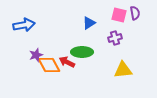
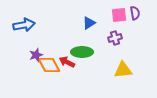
pink square: rotated 21 degrees counterclockwise
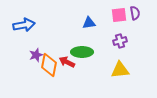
blue triangle: rotated 24 degrees clockwise
purple cross: moved 5 px right, 3 px down
orange diamond: rotated 40 degrees clockwise
yellow triangle: moved 3 px left
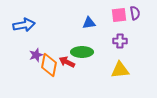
purple cross: rotated 16 degrees clockwise
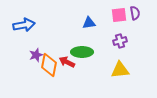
purple cross: rotated 16 degrees counterclockwise
